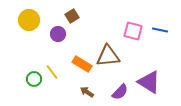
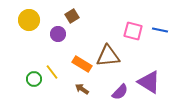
brown arrow: moved 5 px left, 3 px up
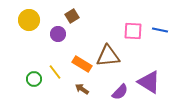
pink square: rotated 12 degrees counterclockwise
yellow line: moved 3 px right
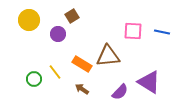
blue line: moved 2 px right, 2 px down
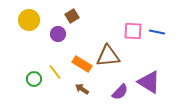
blue line: moved 5 px left
